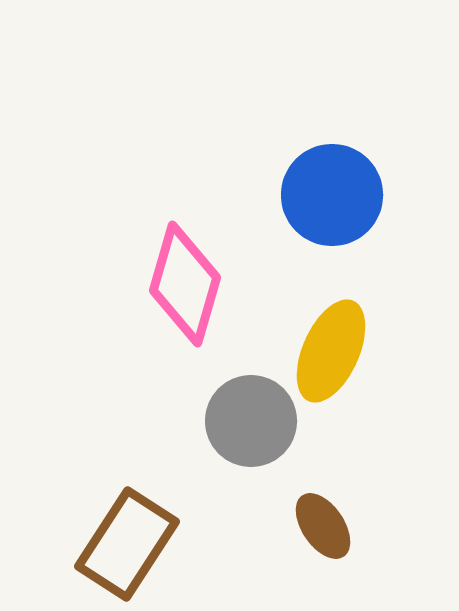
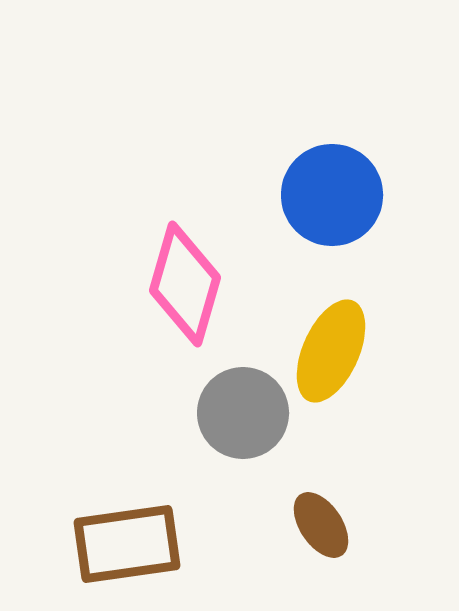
gray circle: moved 8 px left, 8 px up
brown ellipse: moved 2 px left, 1 px up
brown rectangle: rotated 49 degrees clockwise
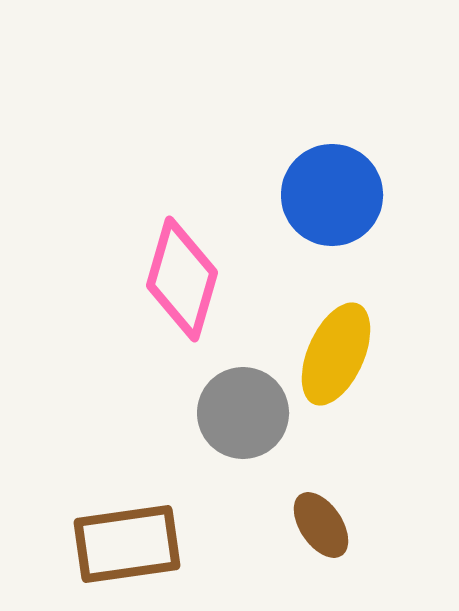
pink diamond: moved 3 px left, 5 px up
yellow ellipse: moved 5 px right, 3 px down
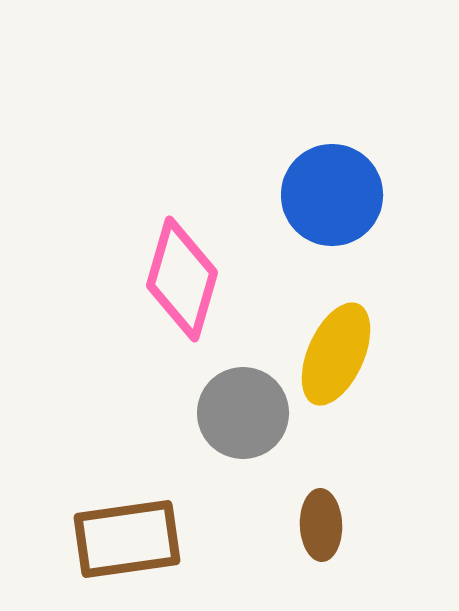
brown ellipse: rotated 32 degrees clockwise
brown rectangle: moved 5 px up
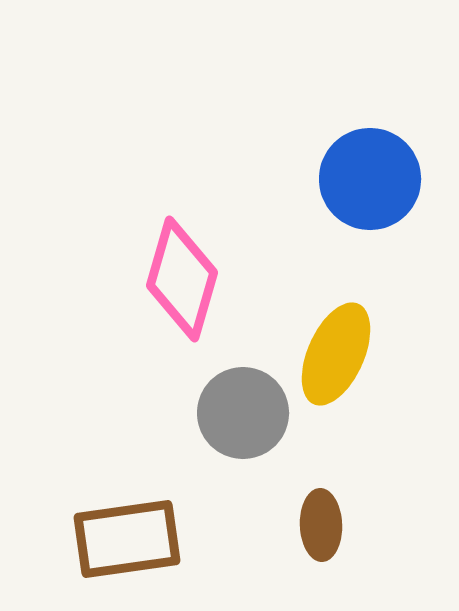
blue circle: moved 38 px right, 16 px up
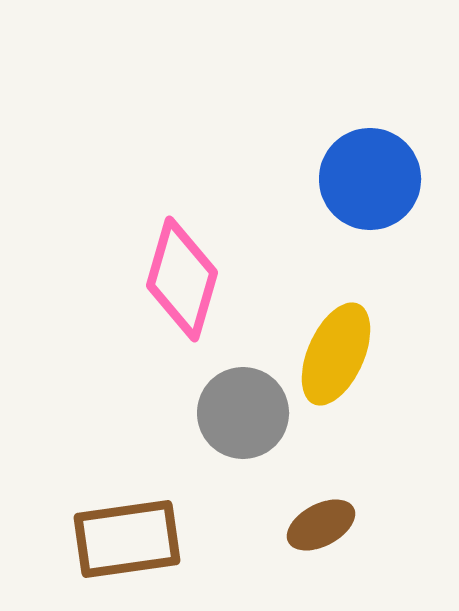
brown ellipse: rotated 64 degrees clockwise
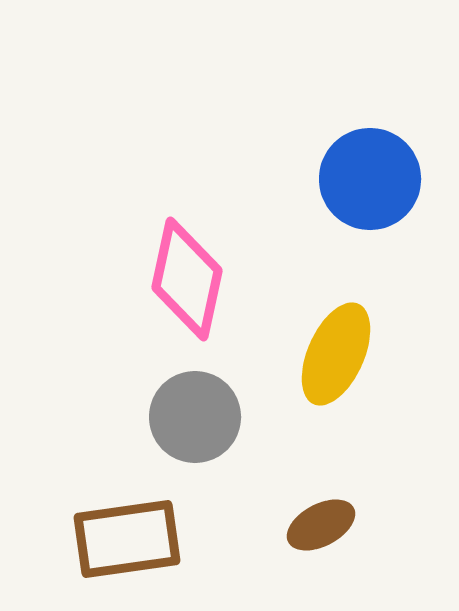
pink diamond: moved 5 px right; rotated 4 degrees counterclockwise
gray circle: moved 48 px left, 4 px down
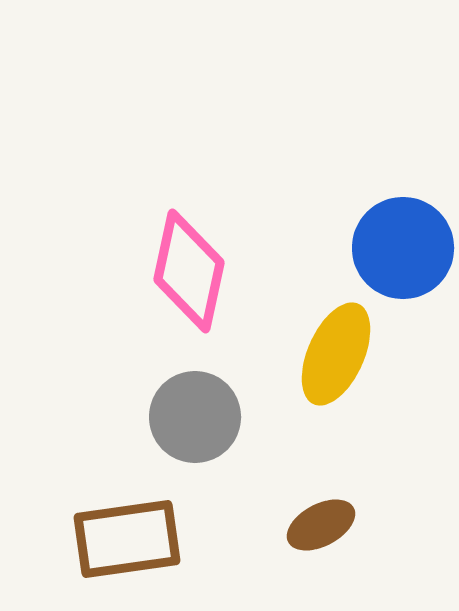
blue circle: moved 33 px right, 69 px down
pink diamond: moved 2 px right, 8 px up
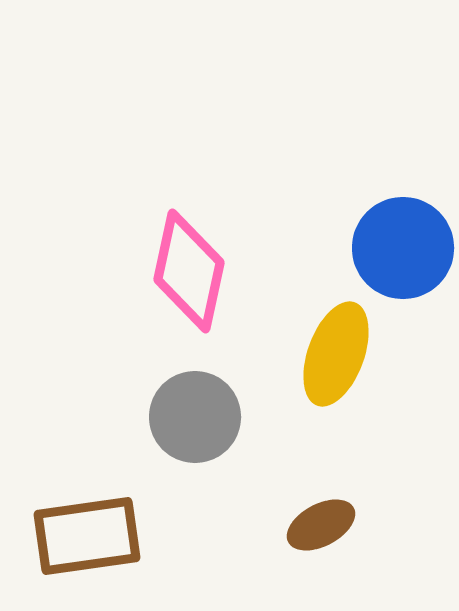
yellow ellipse: rotated 4 degrees counterclockwise
brown rectangle: moved 40 px left, 3 px up
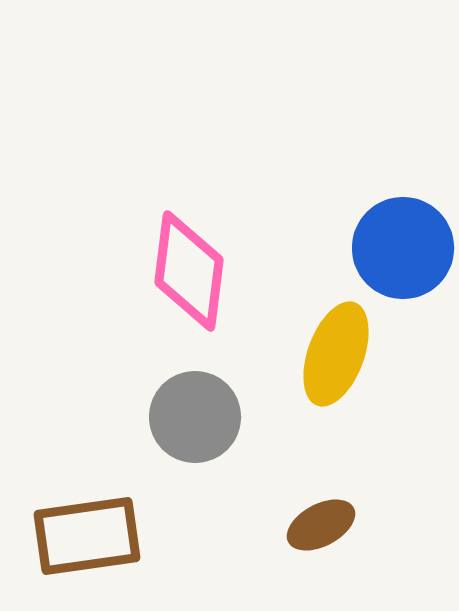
pink diamond: rotated 5 degrees counterclockwise
